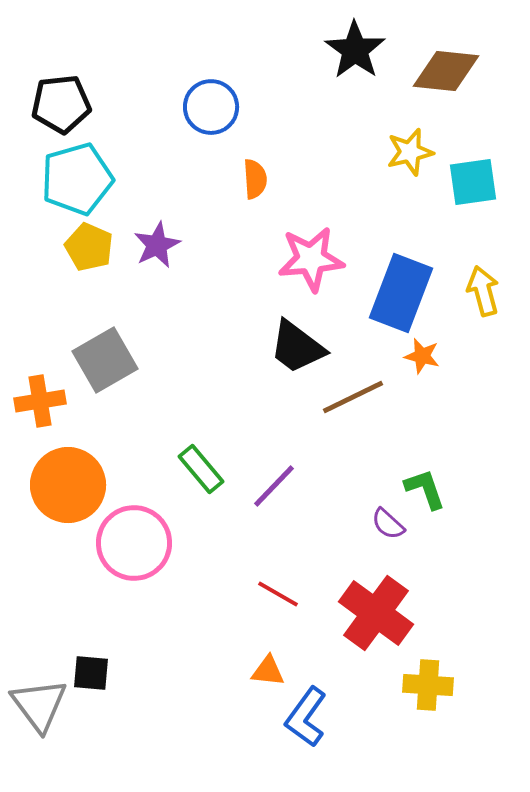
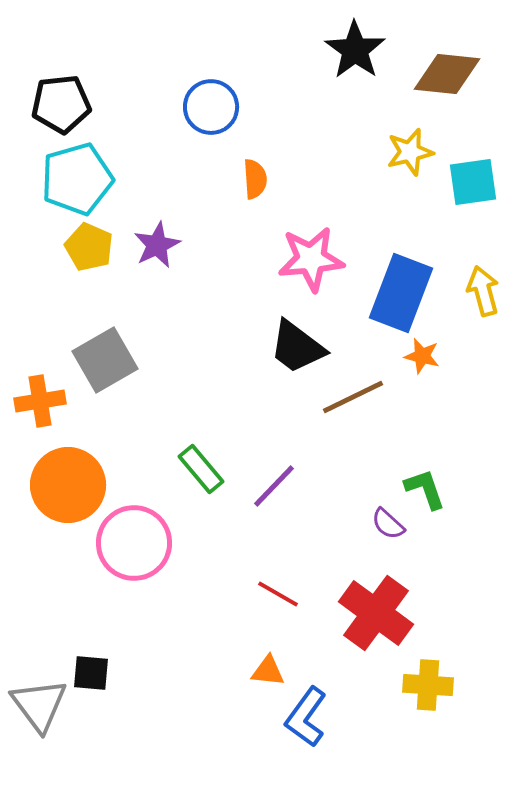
brown diamond: moved 1 px right, 3 px down
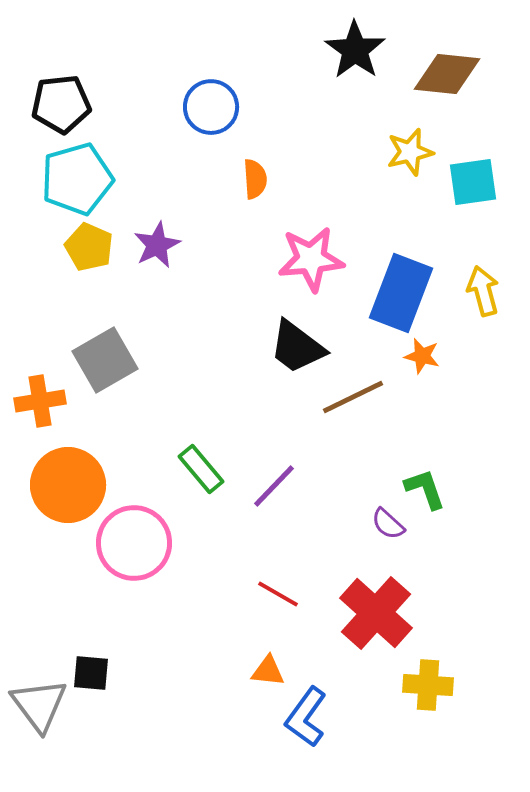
red cross: rotated 6 degrees clockwise
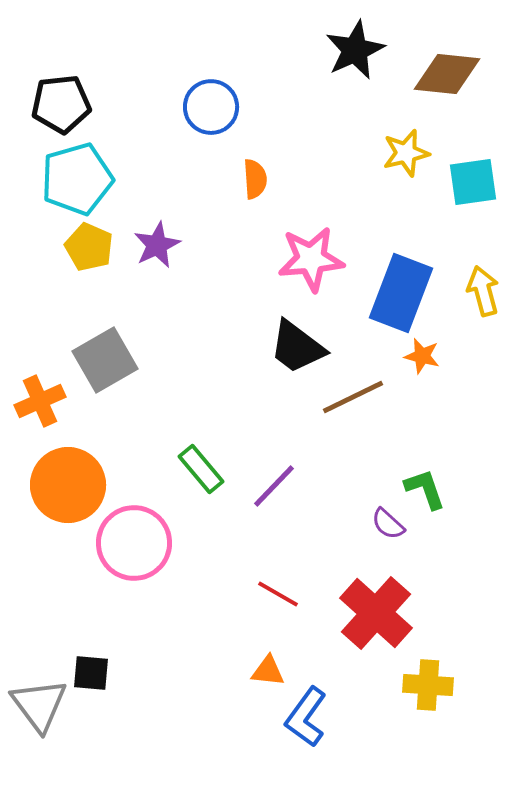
black star: rotated 12 degrees clockwise
yellow star: moved 4 px left, 1 px down
orange cross: rotated 15 degrees counterclockwise
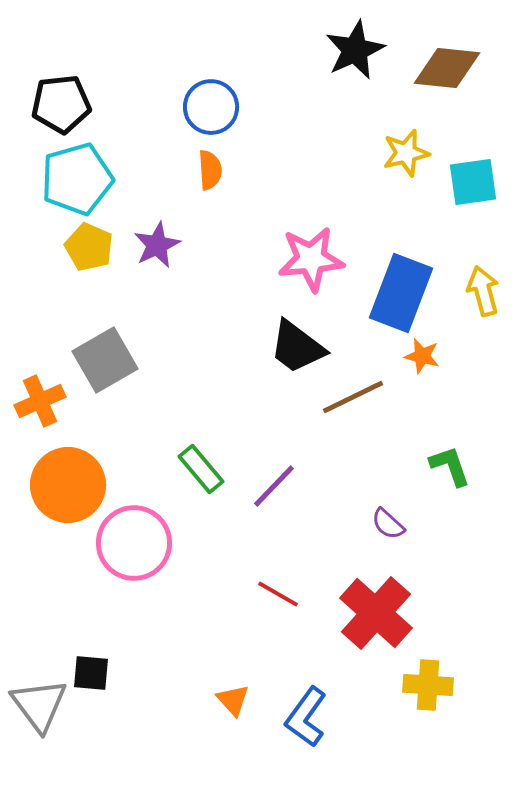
brown diamond: moved 6 px up
orange semicircle: moved 45 px left, 9 px up
green L-shape: moved 25 px right, 23 px up
orange triangle: moved 35 px left, 29 px down; rotated 42 degrees clockwise
